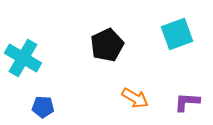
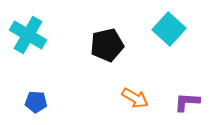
cyan square: moved 8 px left, 5 px up; rotated 28 degrees counterclockwise
black pentagon: rotated 12 degrees clockwise
cyan cross: moved 5 px right, 23 px up
blue pentagon: moved 7 px left, 5 px up
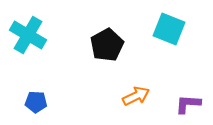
cyan square: rotated 20 degrees counterclockwise
black pentagon: rotated 16 degrees counterclockwise
orange arrow: moved 1 px right, 2 px up; rotated 56 degrees counterclockwise
purple L-shape: moved 1 px right, 2 px down
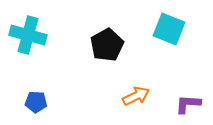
cyan cross: rotated 15 degrees counterclockwise
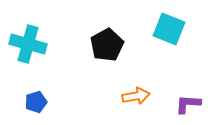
cyan cross: moved 9 px down
orange arrow: rotated 16 degrees clockwise
blue pentagon: rotated 20 degrees counterclockwise
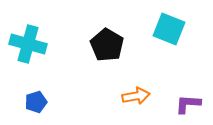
black pentagon: rotated 12 degrees counterclockwise
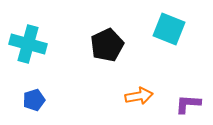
black pentagon: rotated 16 degrees clockwise
orange arrow: moved 3 px right
blue pentagon: moved 2 px left, 2 px up
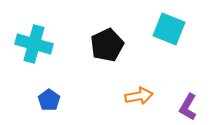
cyan cross: moved 6 px right
blue pentagon: moved 15 px right; rotated 20 degrees counterclockwise
purple L-shape: moved 3 px down; rotated 64 degrees counterclockwise
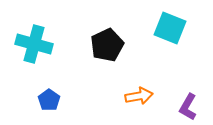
cyan square: moved 1 px right, 1 px up
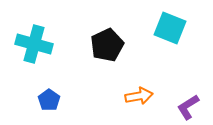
purple L-shape: rotated 28 degrees clockwise
